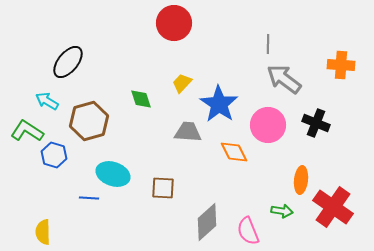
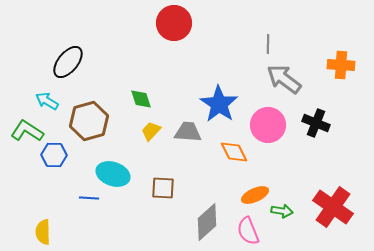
yellow trapezoid: moved 31 px left, 48 px down
blue hexagon: rotated 15 degrees counterclockwise
orange ellipse: moved 46 px left, 15 px down; rotated 60 degrees clockwise
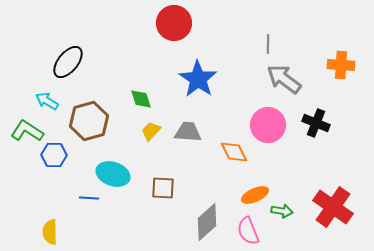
blue star: moved 21 px left, 25 px up
yellow semicircle: moved 7 px right
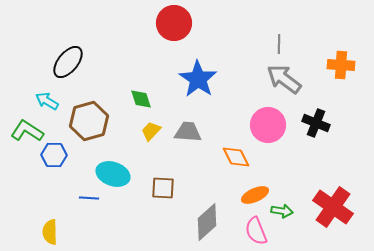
gray line: moved 11 px right
orange diamond: moved 2 px right, 5 px down
pink semicircle: moved 8 px right
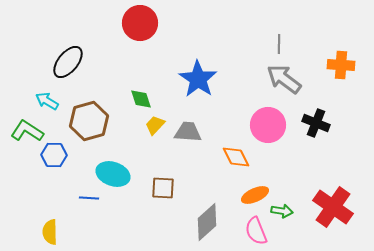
red circle: moved 34 px left
yellow trapezoid: moved 4 px right, 6 px up
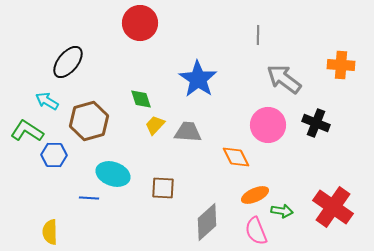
gray line: moved 21 px left, 9 px up
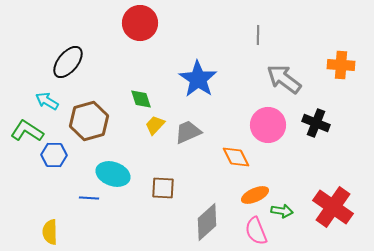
gray trapezoid: rotated 28 degrees counterclockwise
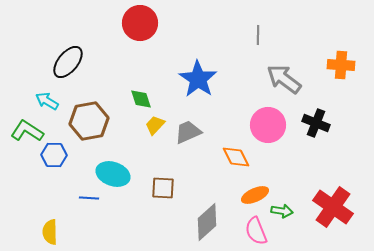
brown hexagon: rotated 6 degrees clockwise
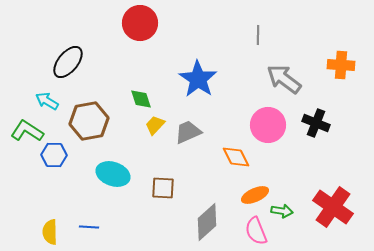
blue line: moved 29 px down
